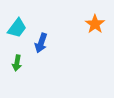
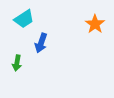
cyan trapezoid: moved 7 px right, 9 px up; rotated 20 degrees clockwise
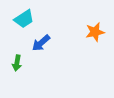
orange star: moved 8 px down; rotated 24 degrees clockwise
blue arrow: rotated 30 degrees clockwise
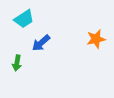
orange star: moved 1 px right, 7 px down
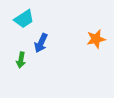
blue arrow: rotated 24 degrees counterclockwise
green arrow: moved 4 px right, 3 px up
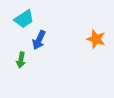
orange star: rotated 30 degrees clockwise
blue arrow: moved 2 px left, 3 px up
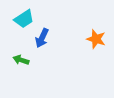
blue arrow: moved 3 px right, 2 px up
green arrow: rotated 98 degrees clockwise
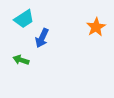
orange star: moved 12 px up; rotated 24 degrees clockwise
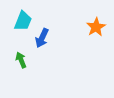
cyan trapezoid: moved 1 px left, 2 px down; rotated 35 degrees counterclockwise
green arrow: rotated 49 degrees clockwise
